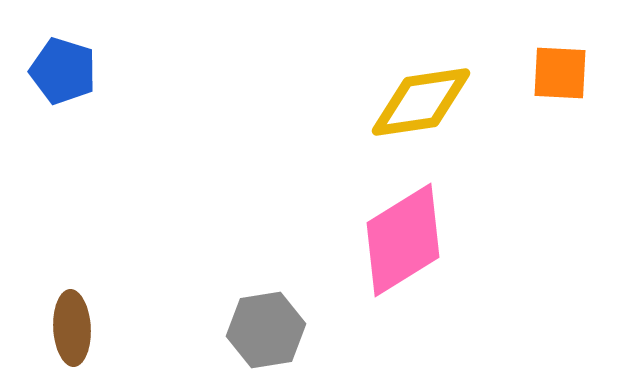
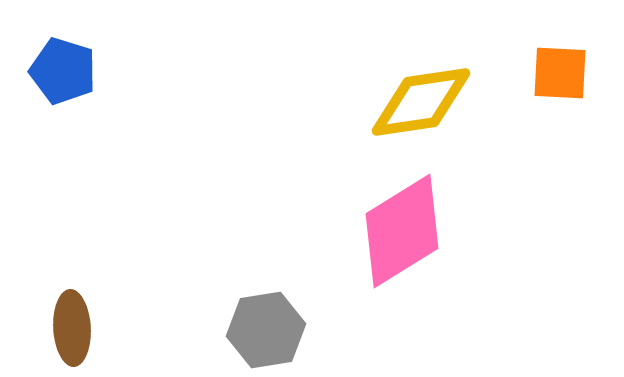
pink diamond: moved 1 px left, 9 px up
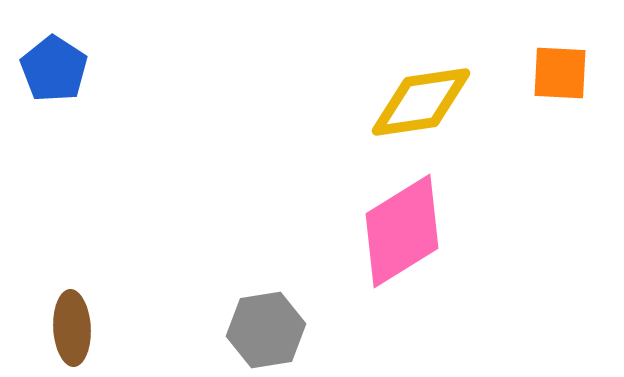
blue pentagon: moved 9 px left, 2 px up; rotated 16 degrees clockwise
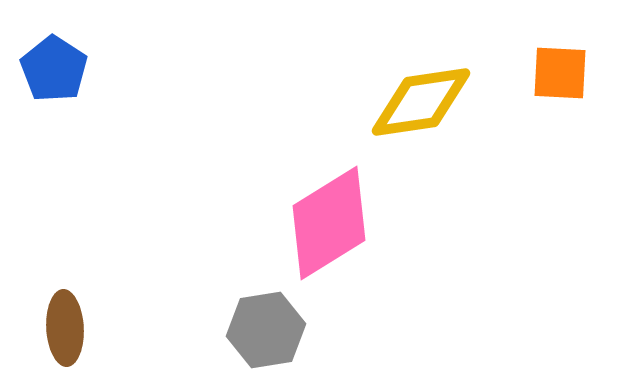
pink diamond: moved 73 px left, 8 px up
brown ellipse: moved 7 px left
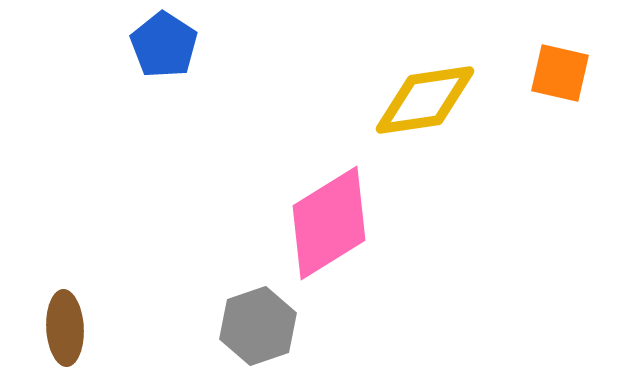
blue pentagon: moved 110 px right, 24 px up
orange square: rotated 10 degrees clockwise
yellow diamond: moved 4 px right, 2 px up
gray hexagon: moved 8 px left, 4 px up; rotated 10 degrees counterclockwise
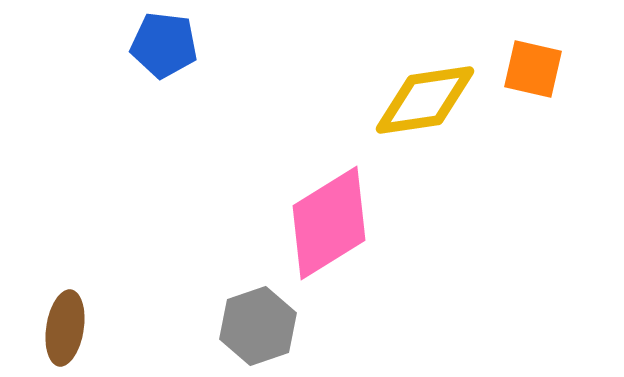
blue pentagon: rotated 26 degrees counterclockwise
orange square: moved 27 px left, 4 px up
brown ellipse: rotated 12 degrees clockwise
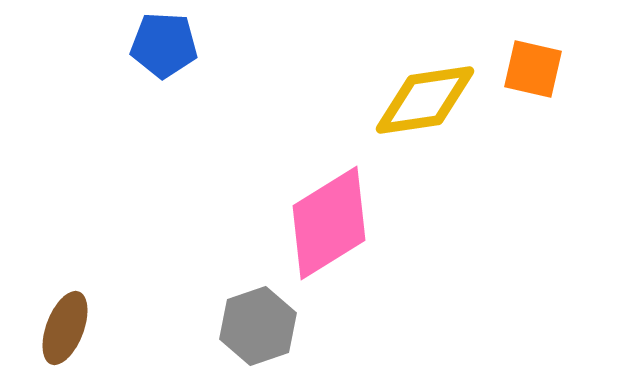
blue pentagon: rotated 4 degrees counterclockwise
brown ellipse: rotated 12 degrees clockwise
